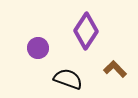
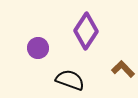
brown L-shape: moved 8 px right
black semicircle: moved 2 px right, 1 px down
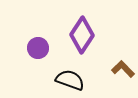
purple diamond: moved 4 px left, 4 px down
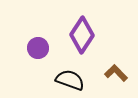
brown L-shape: moved 7 px left, 4 px down
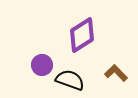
purple diamond: rotated 24 degrees clockwise
purple circle: moved 4 px right, 17 px down
